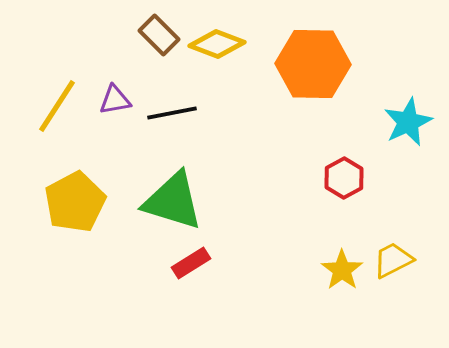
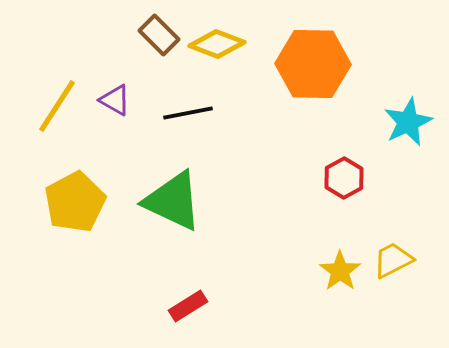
purple triangle: rotated 40 degrees clockwise
black line: moved 16 px right
green triangle: rotated 8 degrees clockwise
red rectangle: moved 3 px left, 43 px down
yellow star: moved 2 px left, 1 px down
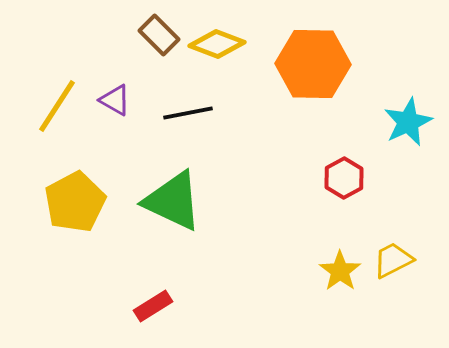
red rectangle: moved 35 px left
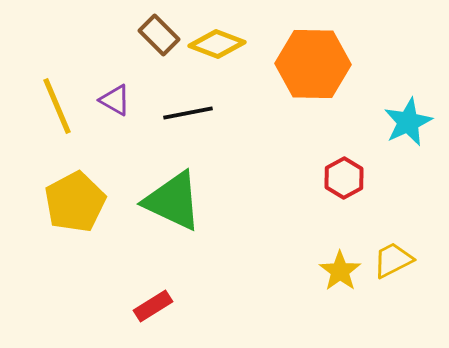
yellow line: rotated 56 degrees counterclockwise
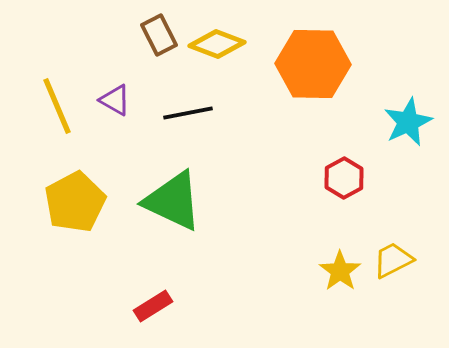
brown rectangle: rotated 18 degrees clockwise
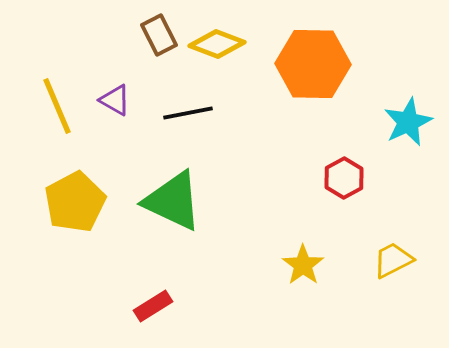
yellow star: moved 37 px left, 6 px up
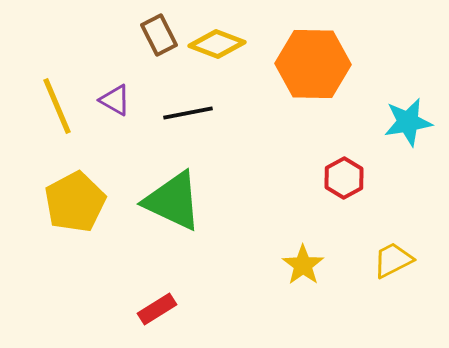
cyan star: rotated 15 degrees clockwise
red rectangle: moved 4 px right, 3 px down
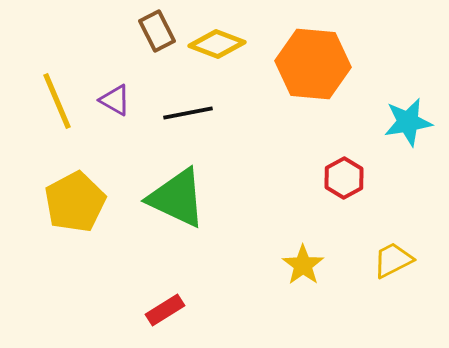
brown rectangle: moved 2 px left, 4 px up
orange hexagon: rotated 4 degrees clockwise
yellow line: moved 5 px up
green triangle: moved 4 px right, 3 px up
red rectangle: moved 8 px right, 1 px down
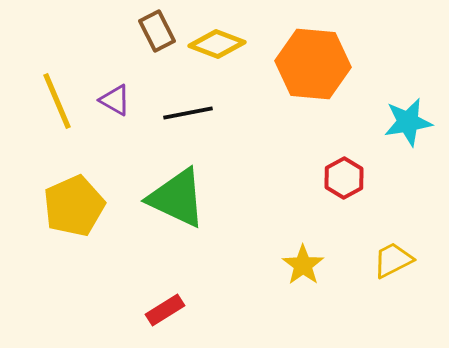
yellow pentagon: moved 1 px left, 4 px down; rotated 4 degrees clockwise
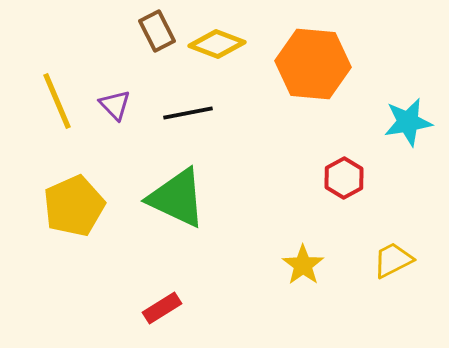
purple triangle: moved 5 px down; rotated 16 degrees clockwise
red rectangle: moved 3 px left, 2 px up
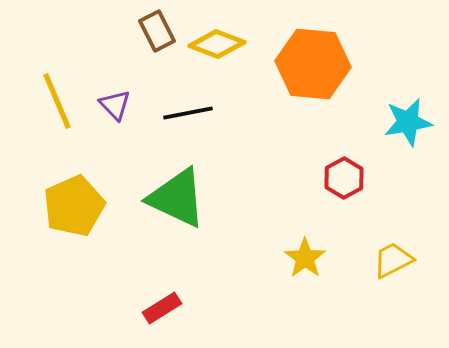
yellow star: moved 2 px right, 7 px up
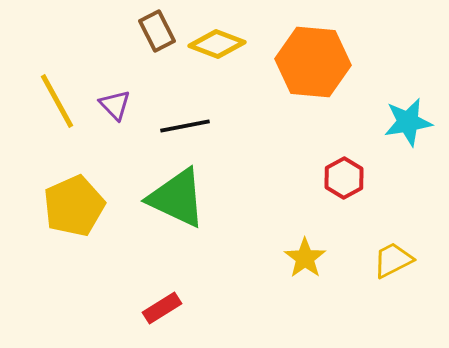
orange hexagon: moved 2 px up
yellow line: rotated 6 degrees counterclockwise
black line: moved 3 px left, 13 px down
